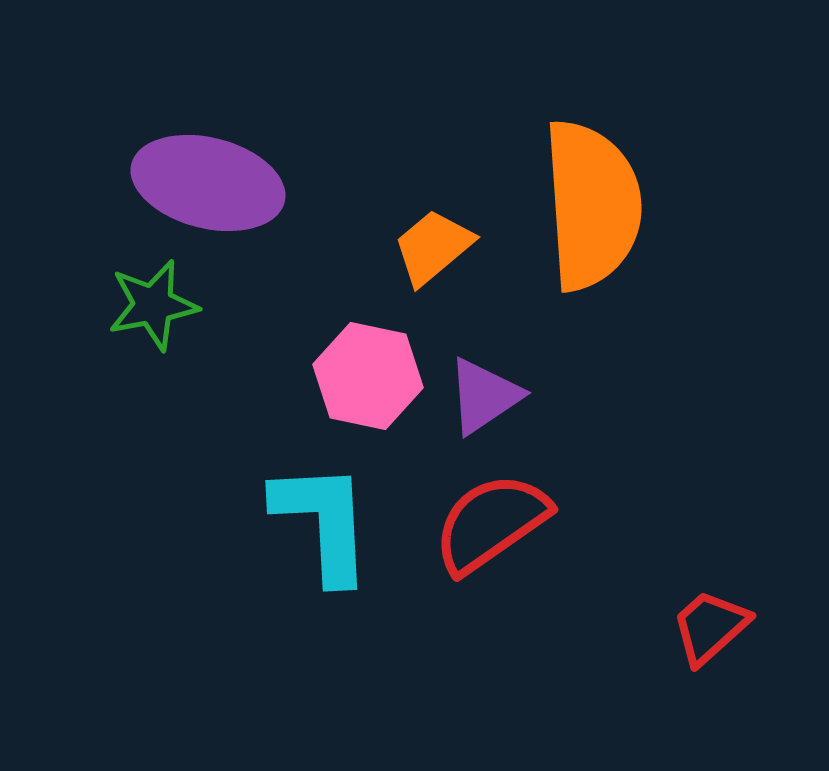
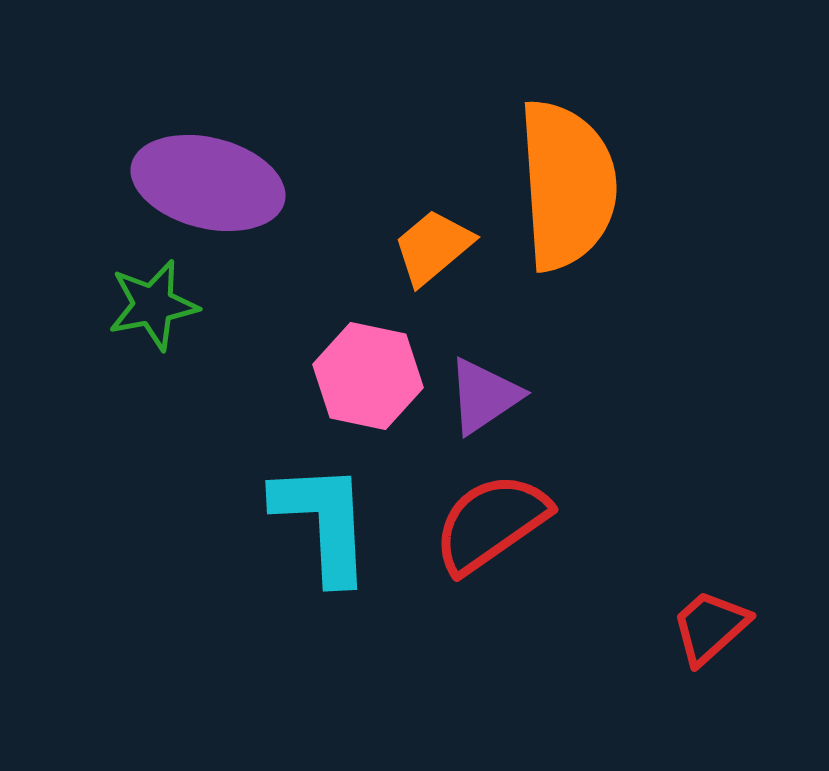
orange semicircle: moved 25 px left, 20 px up
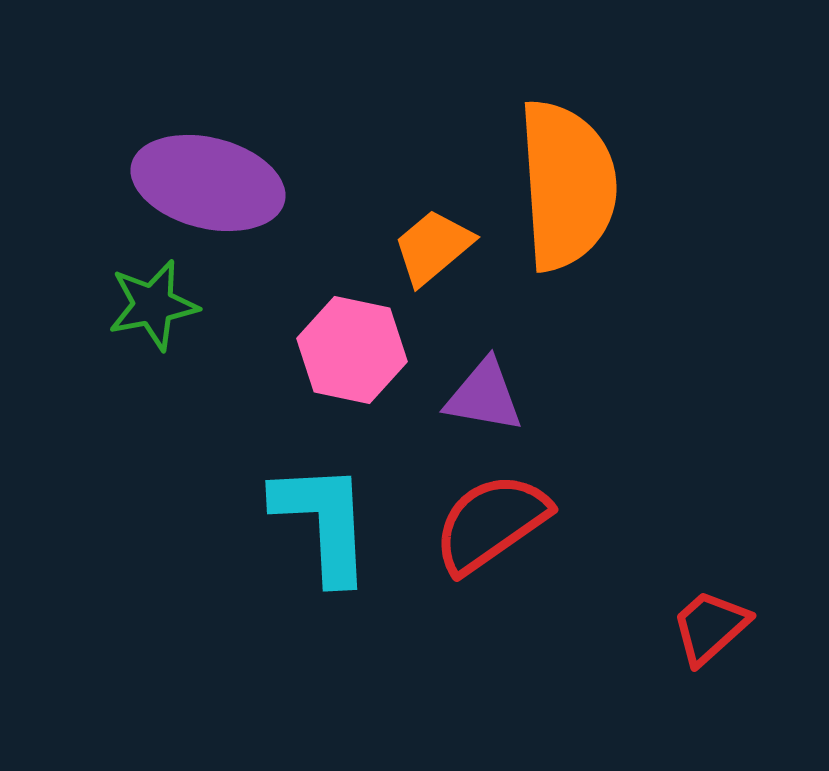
pink hexagon: moved 16 px left, 26 px up
purple triangle: rotated 44 degrees clockwise
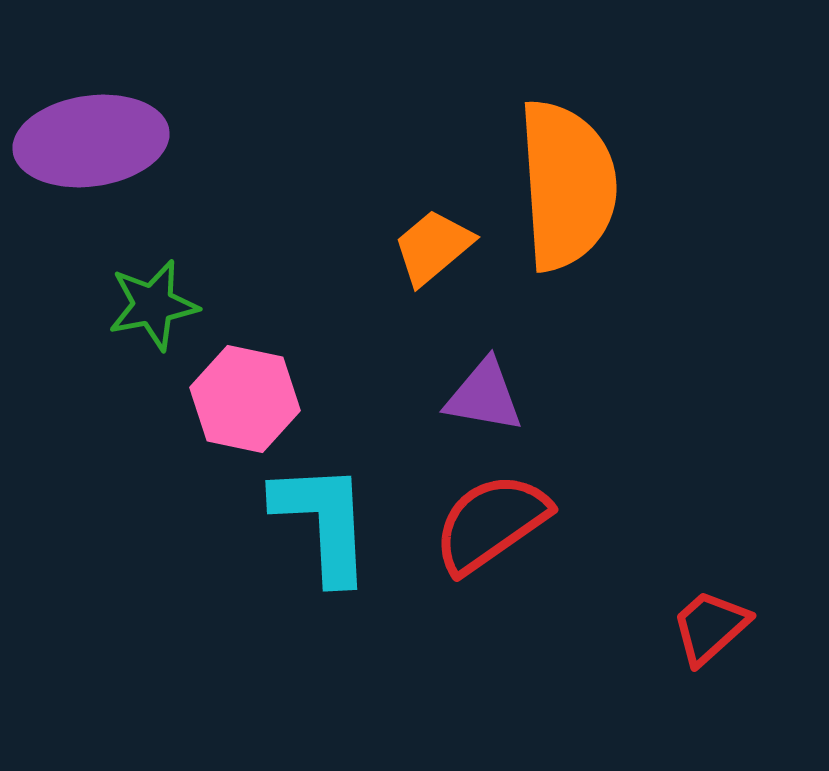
purple ellipse: moved 117 px left, 42 px up; rotated 22 degrees counterclockwise
pink hexagon: moved 107 px left, 49 px down
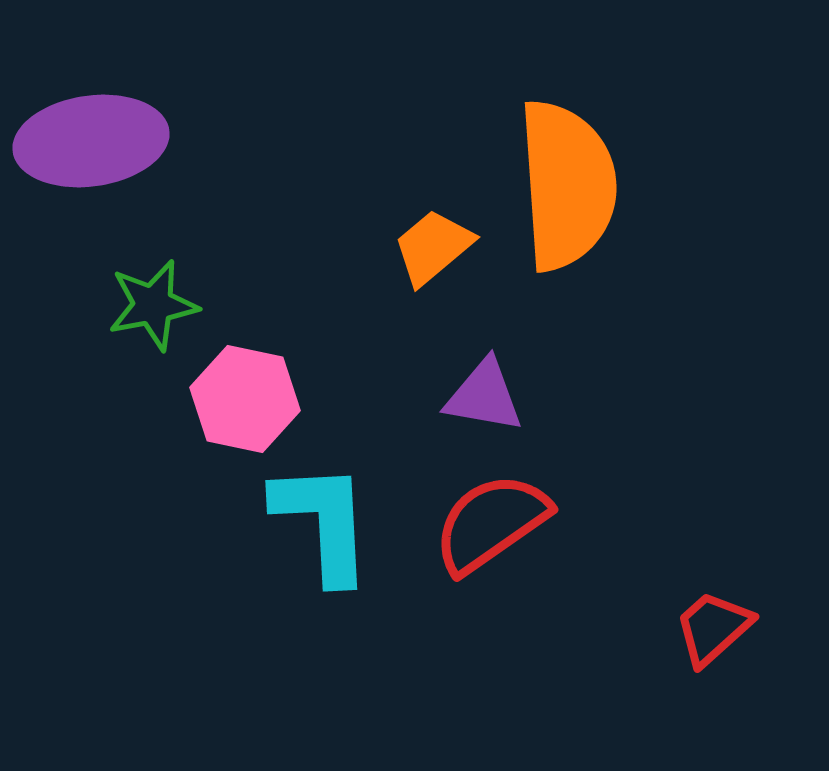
red trapezoid: moved 3 px right, 1 px down
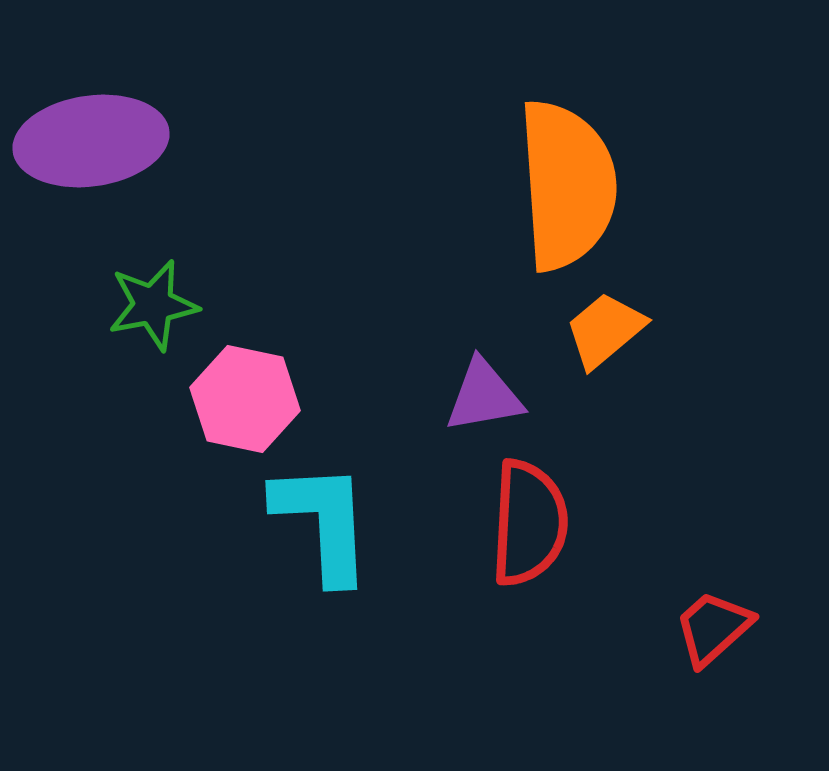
orange trapezoid: moved 172 px right, 83 px down
purple triangle: rotated 20 degrees counterclockwise
red semicircle: moved 38 px right; rotated 128 degrees clockwise
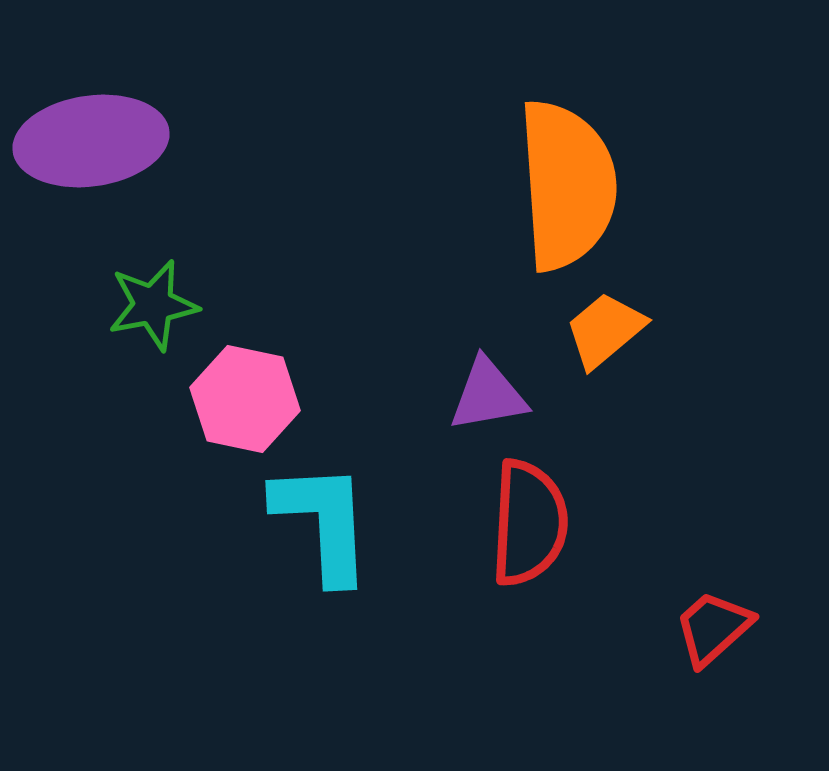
purple triangle: moved 4 px right, 1 px up
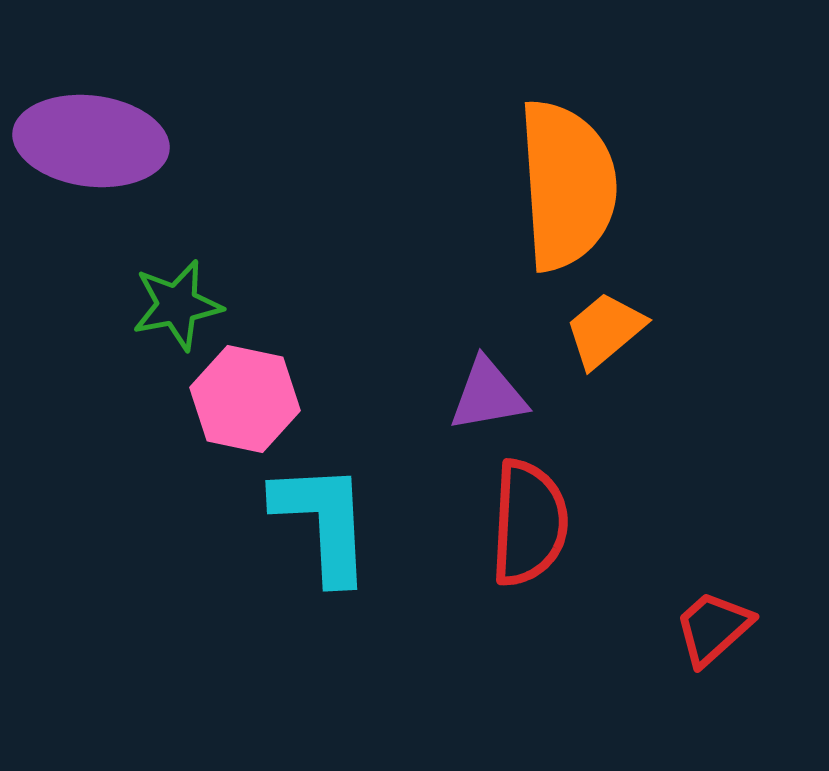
purple ellipse: rotated 15 degrees clockwise
green star: moved 24 px right
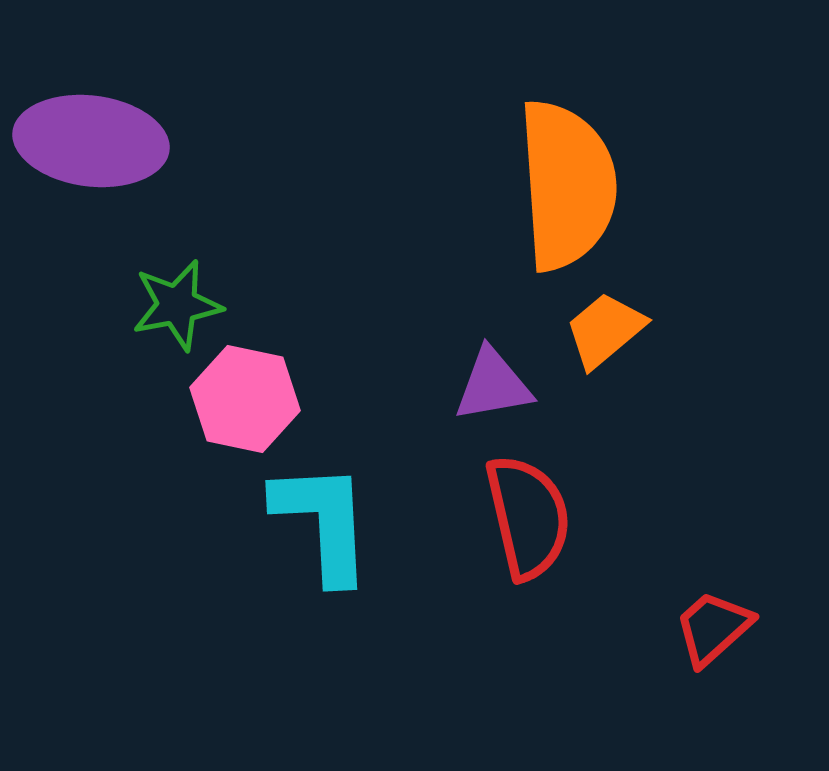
purple triangle: moved 5 px right, 10 px up
red semicircle: moved 1 px left, 6 px up; rotated 16 degrees counterclockwise
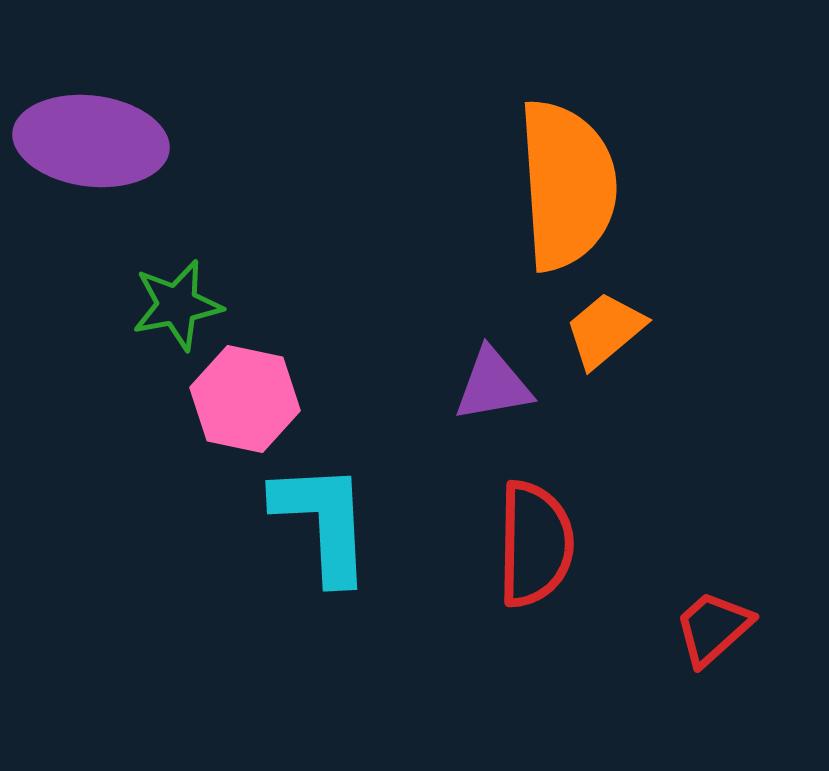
red semicircle: moved 7 px right, 27 px down; rotated 14 degrees clockwise
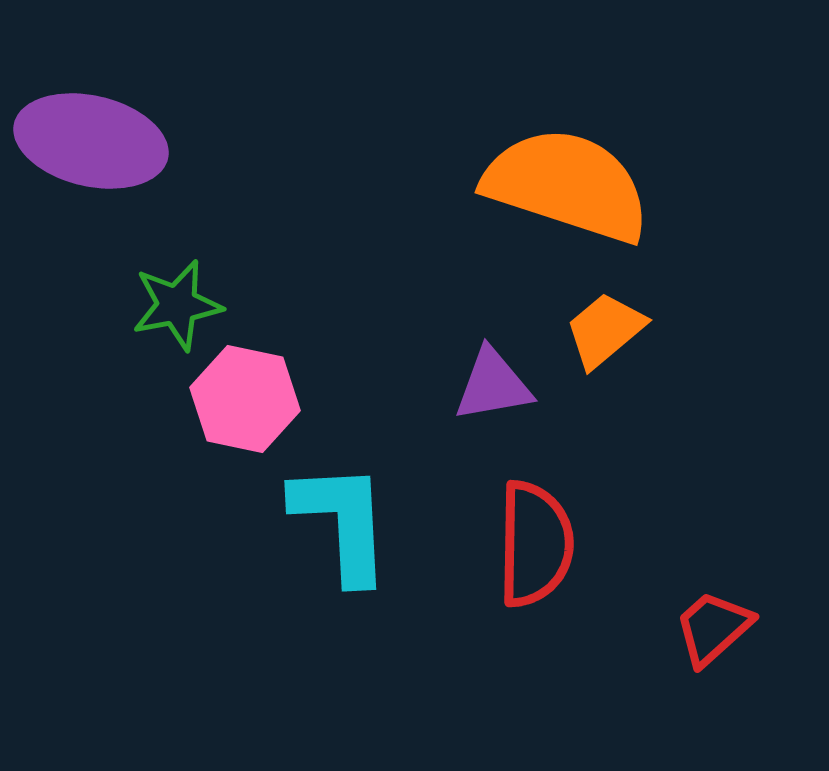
purple ellipse: rotated 6 degrees clockwise
orange semicircle: rotated 68 degrees counterclockwise
cyan L-shape: moved 19 px right
